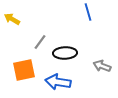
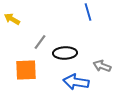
orange square: moved 2 px right; rotated 10 degrees clockwise
blue arrow: moved 18 px right
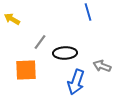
blue arrow: rotated 80 degrees counterclockwise
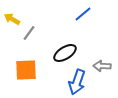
blue line: moved 5 px left, 2 px down; rotated 66 degrees clockwise
gray line: moved 11 px left, 9 px up
black ellipse: rotated 30 degrees counterclockwise
gray arrow: rotated 18 degrees counterclockwise
blue arrow: moved 1 px right
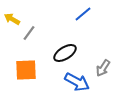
gray arrow: moved 1 px right, 2 px down; rotated 60 degrees counterclockwise
blue arrow: rotated 80 degrees counterclockwise
